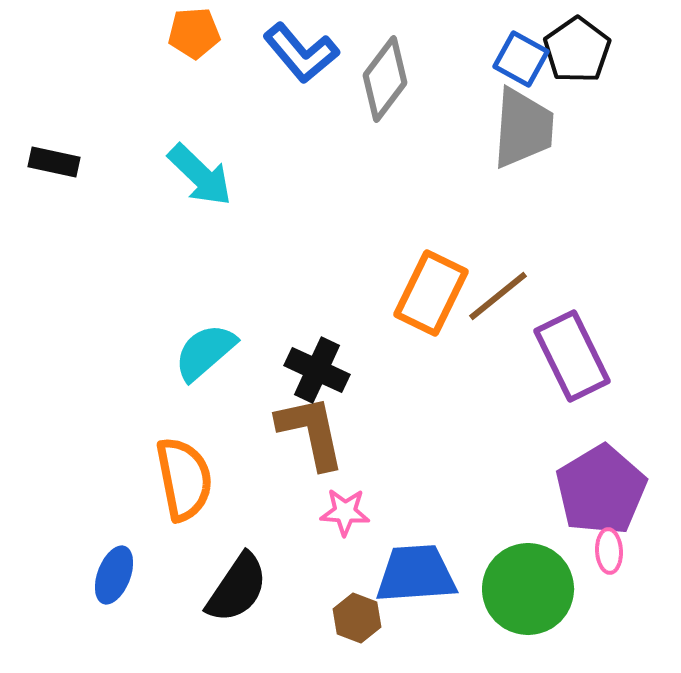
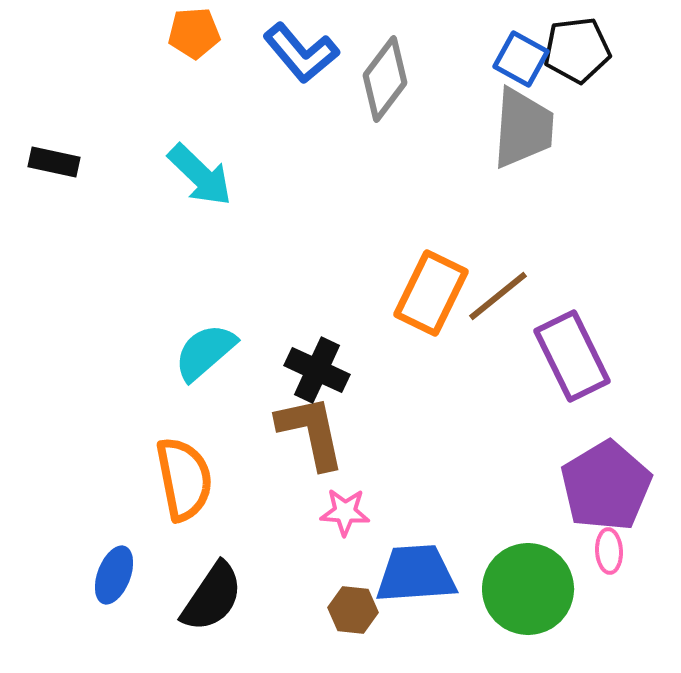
black pentagon: rotated 28 degrees clockwise
purple pentagon: moved 5 px right, 4 px up
black semicircle: moved 25 px left, 9 px down
brown hexagon: moved 4 px left, 8 px up; rotated 15 degrees counterclockwise
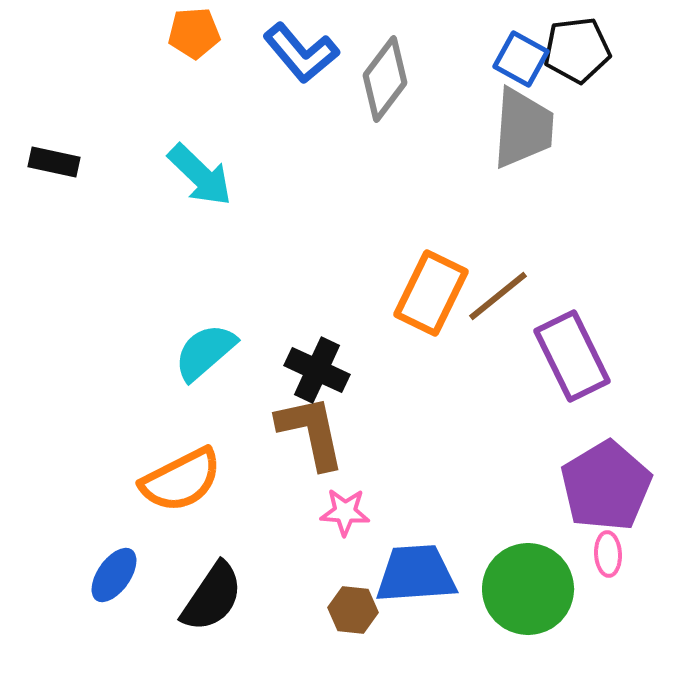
orange semicircle: moved 3 px left, 1 px down; rotated 74 degrees clockwise
pink ellipse: moved 1 px left, 3 px down
blue ellipse: rotated 14 degrees clockwise
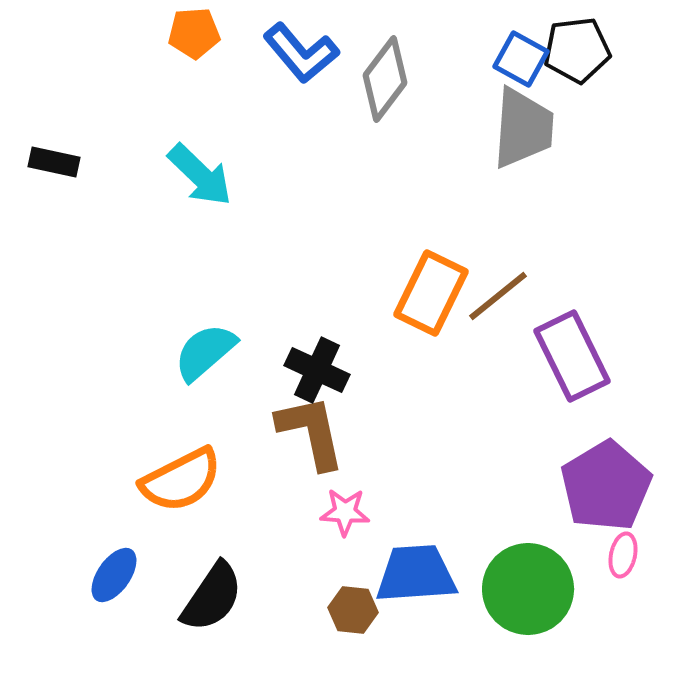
pink ellipse: moved 15 px right, 1 px down; rotated 15 degrees clockwise
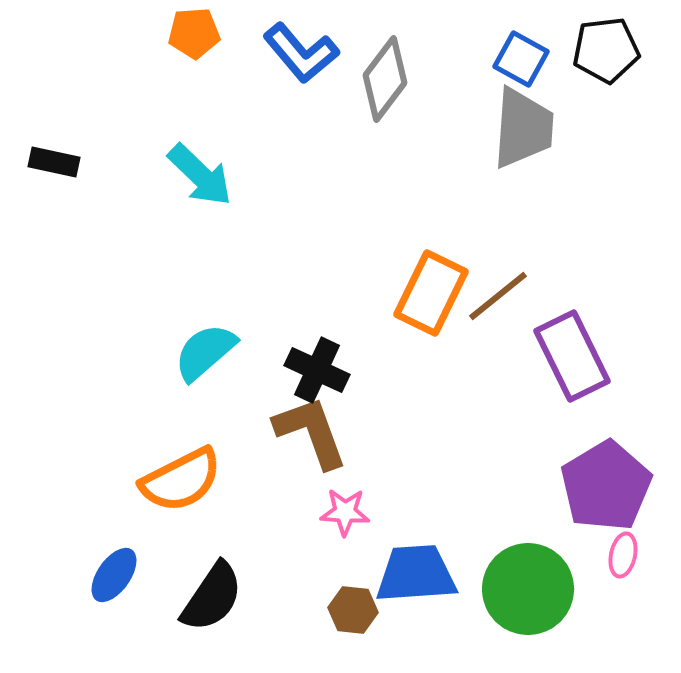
black pentagon: moved 29 px right
brown L-shape: rotated 8 degrees counterclockwise
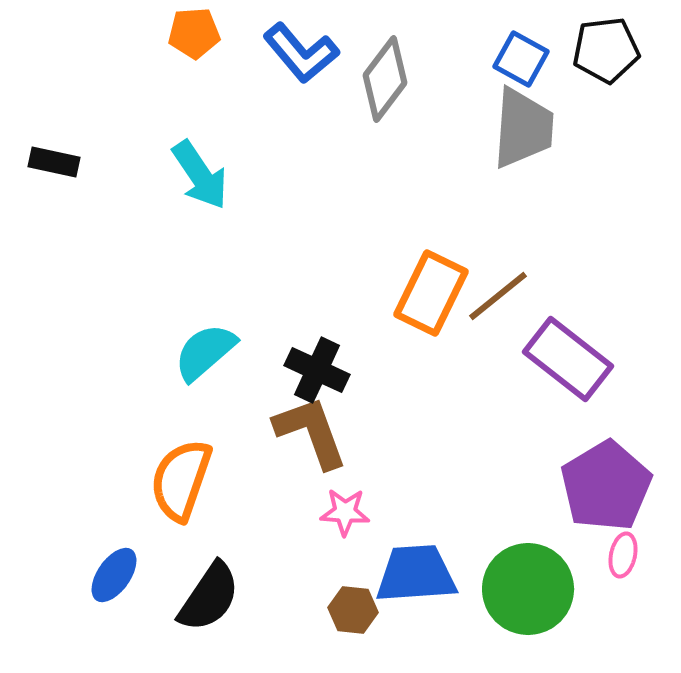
cyan arrow: rotated 12 degrees clockwise
purple rectangle: moved 4 px left, 3 px down; rotated 26 degrees counterclockwise
orange semicircle: rotated 136 degrees clockwise
black semicircle: moved 3 px left
